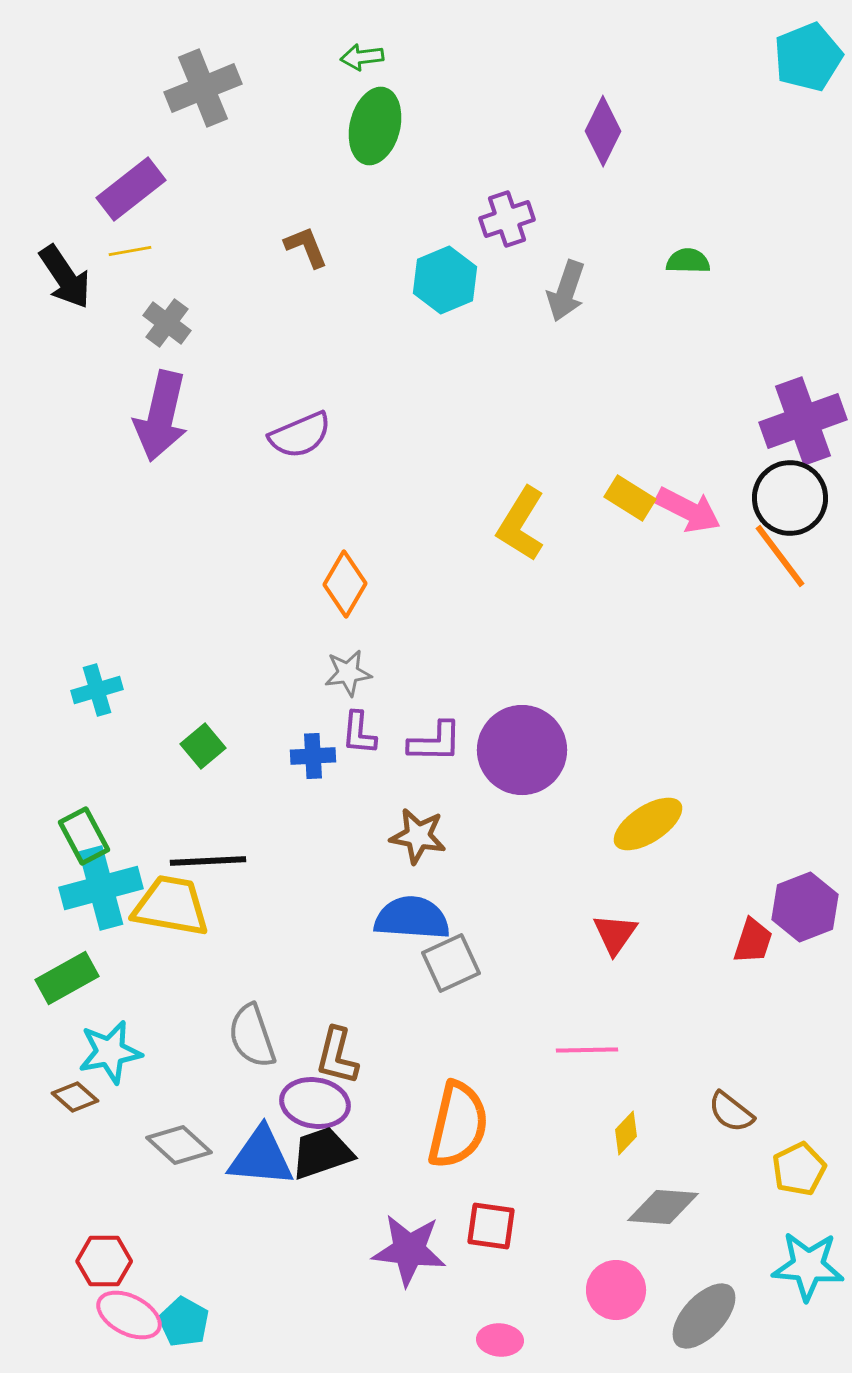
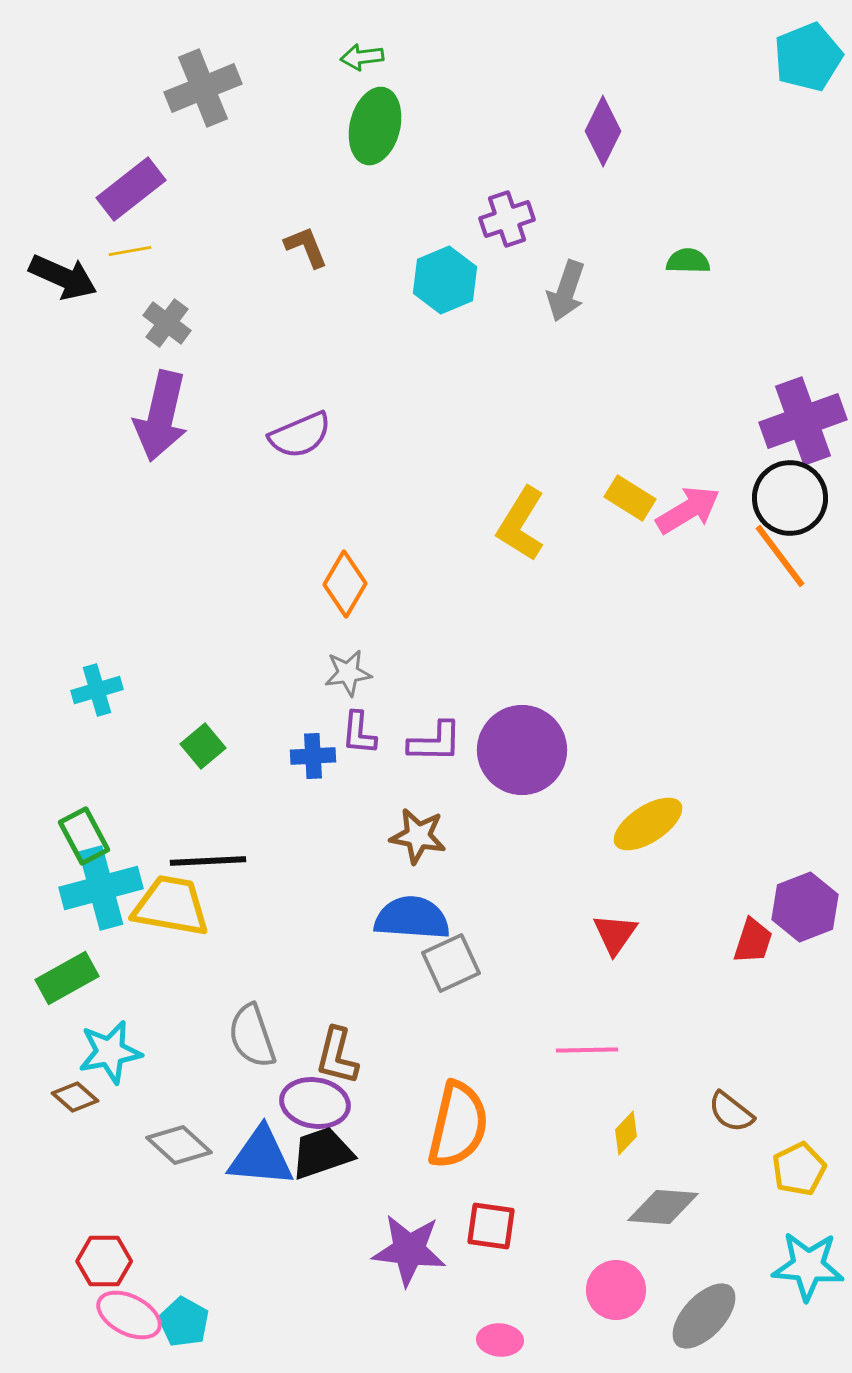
black arrow at (65, 277): moved 2 px left; rotated 32 degrees counterclockwise
pink arrow at (688, 510): rotated 58 degrees counterclockwise
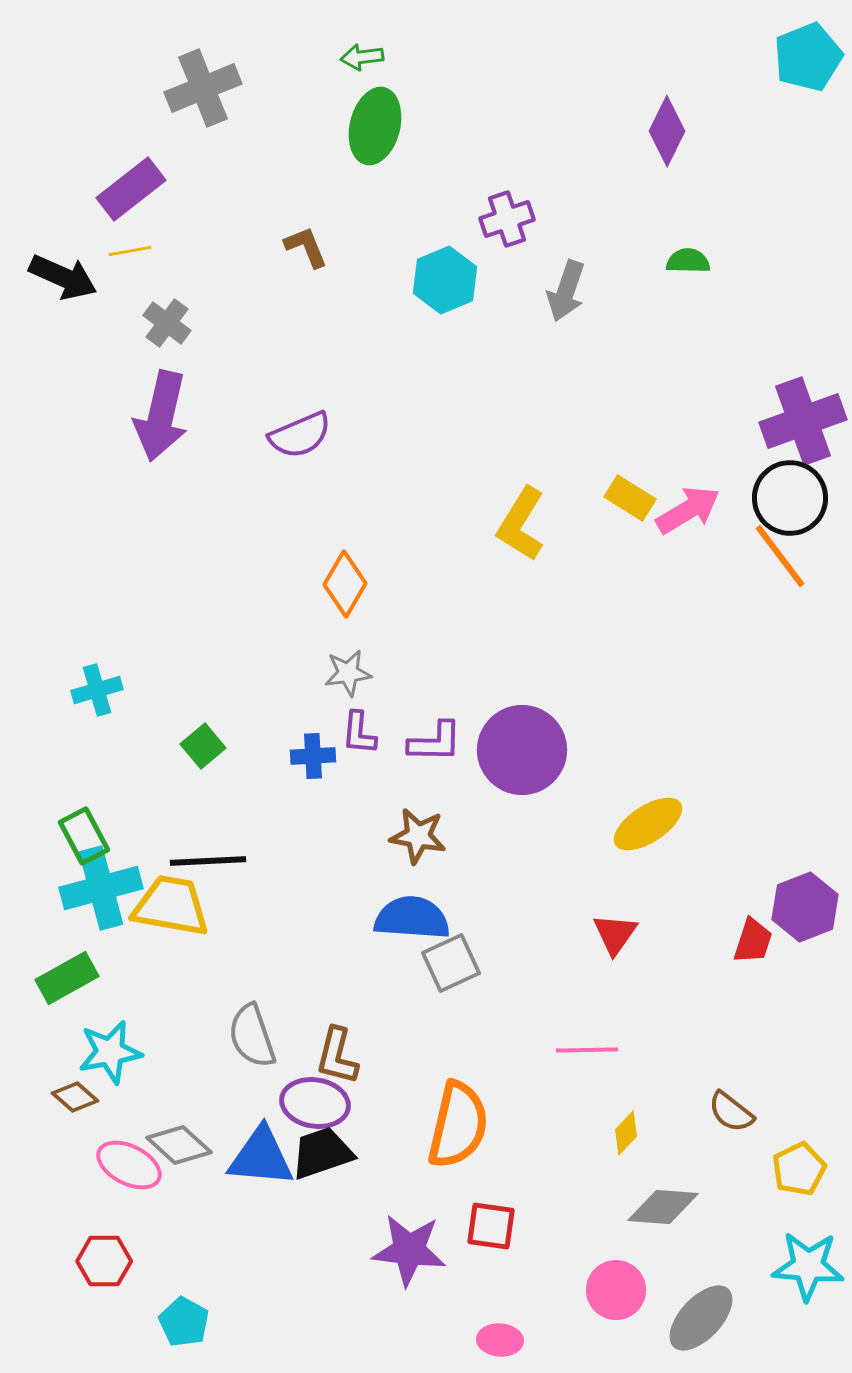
purple diamond at (603, 131): moved 64 px right
pink ellipse at (129, 1315): moved 150 px up
gray ellipse at (704, 1316): moved 3 px left, 2 px down
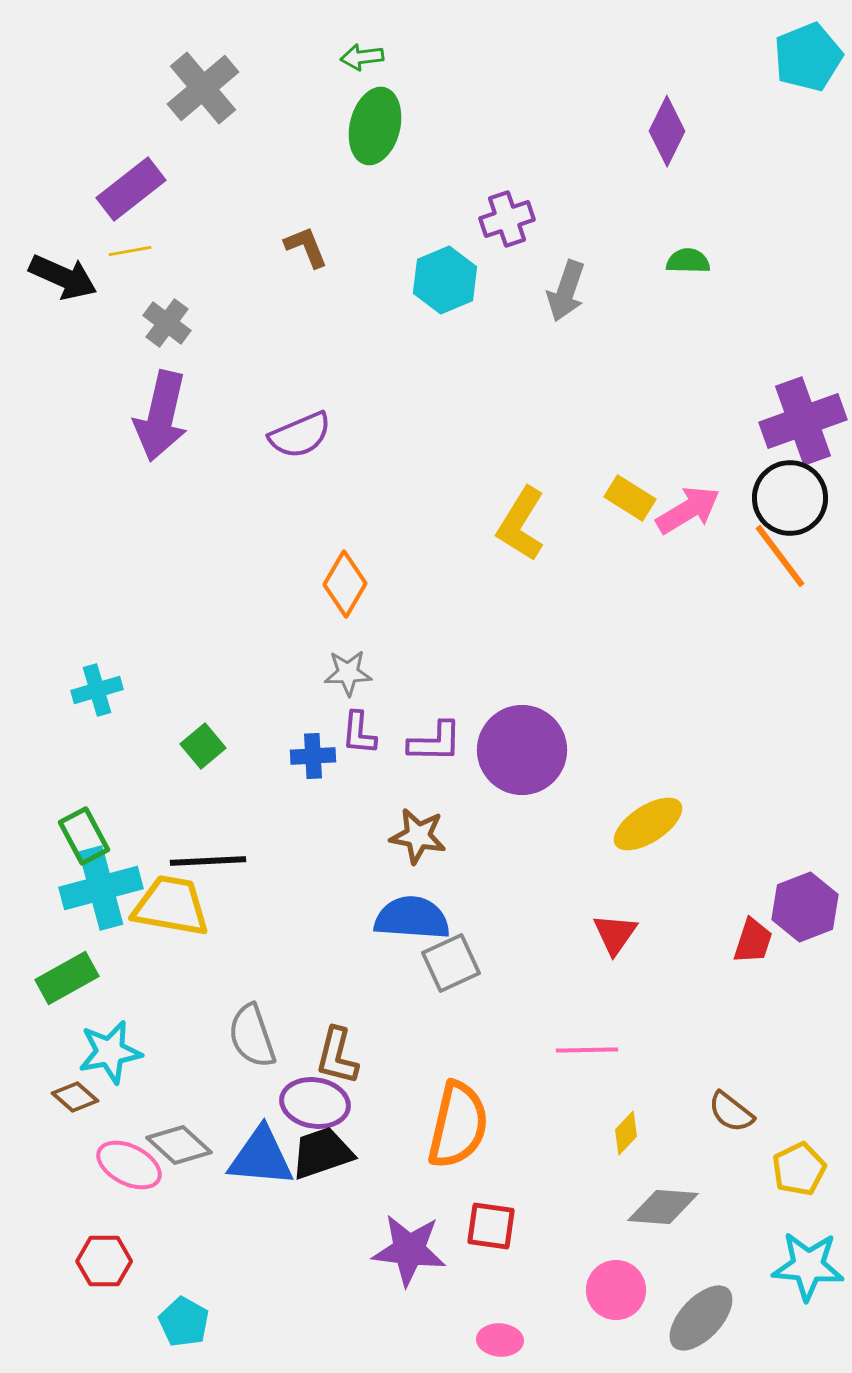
gray cross at (203, 88): rotated 18 degrees counterclockwise
gray star at (348, 673): rotated 6 degrees clockwise
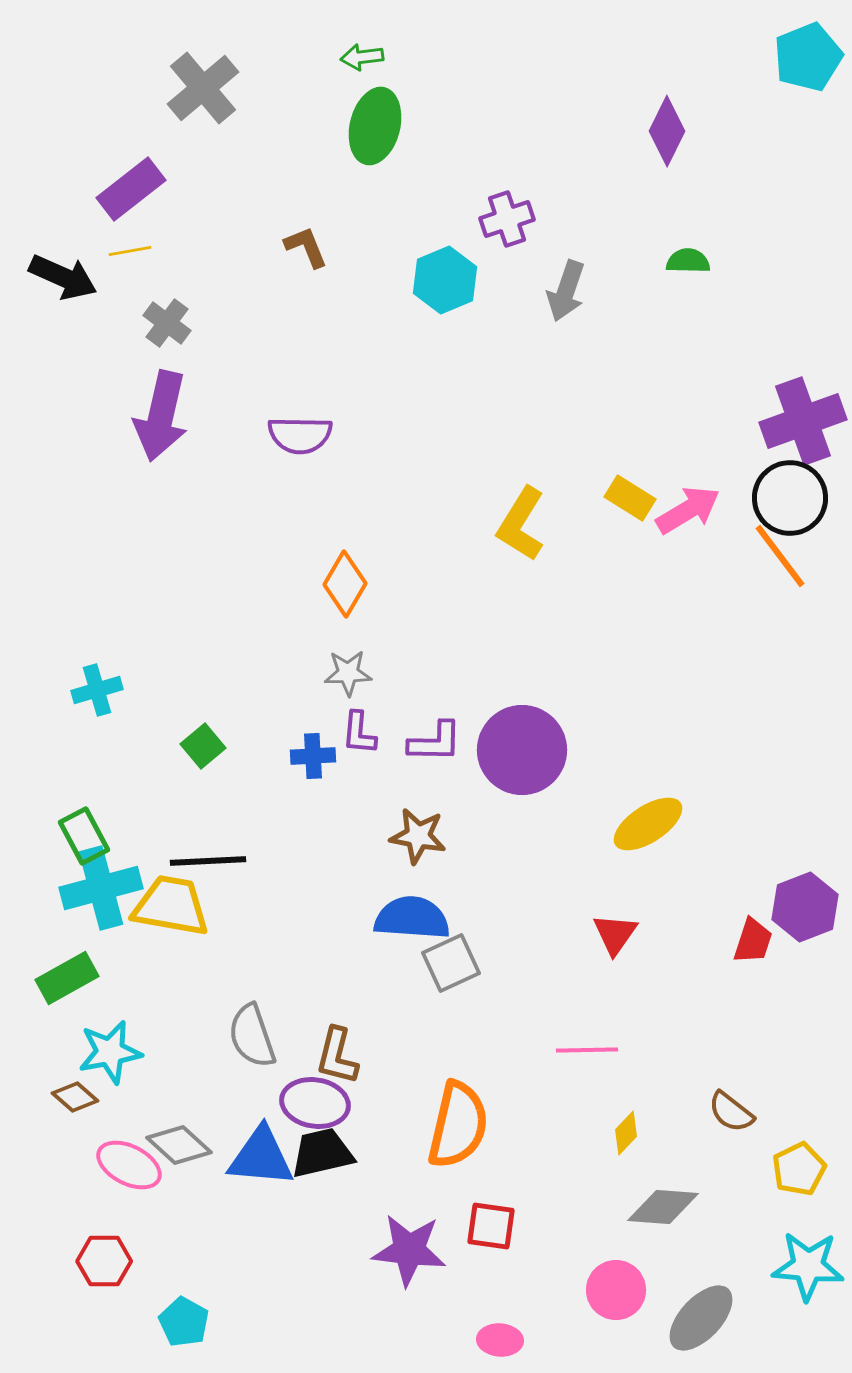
purple semicircle at (300, 435): rotated 24 degrees clockwise
black trapezoid at (322, 1153): rotated 6 degrees clockwise
